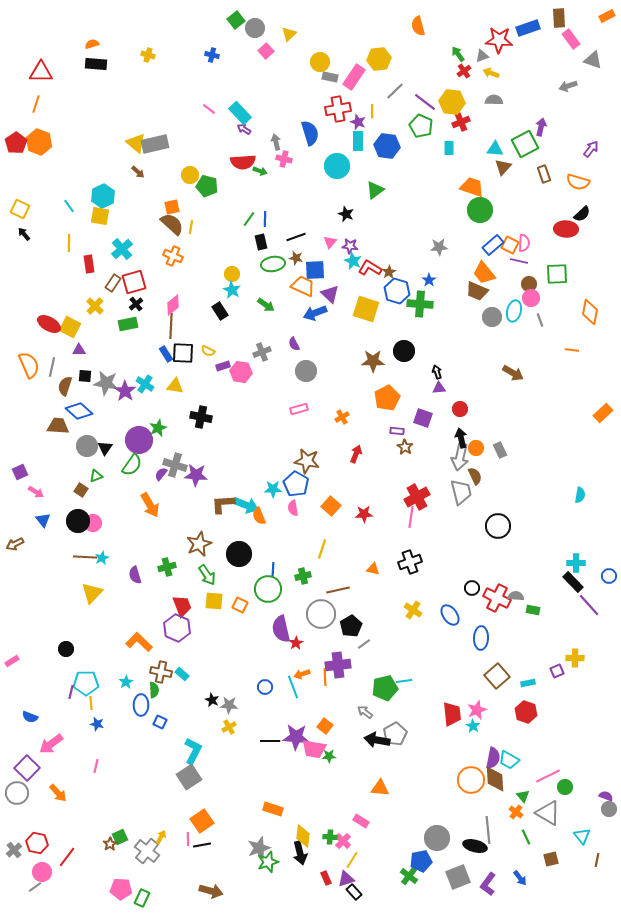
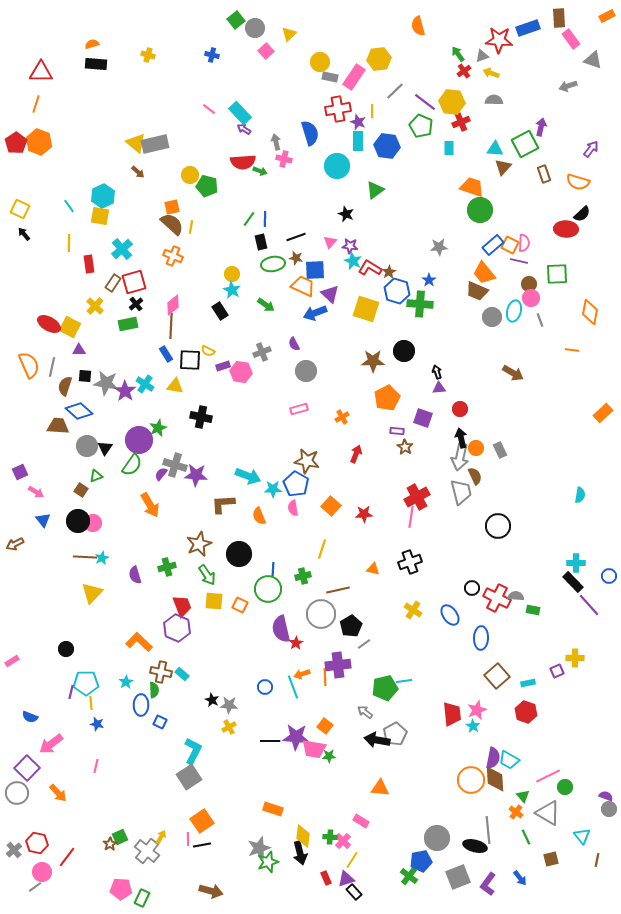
black square at (183, 353): moved 7 px right, 7 px down
cyan arrow at (246, 505): moved 2 px right, 29 px up
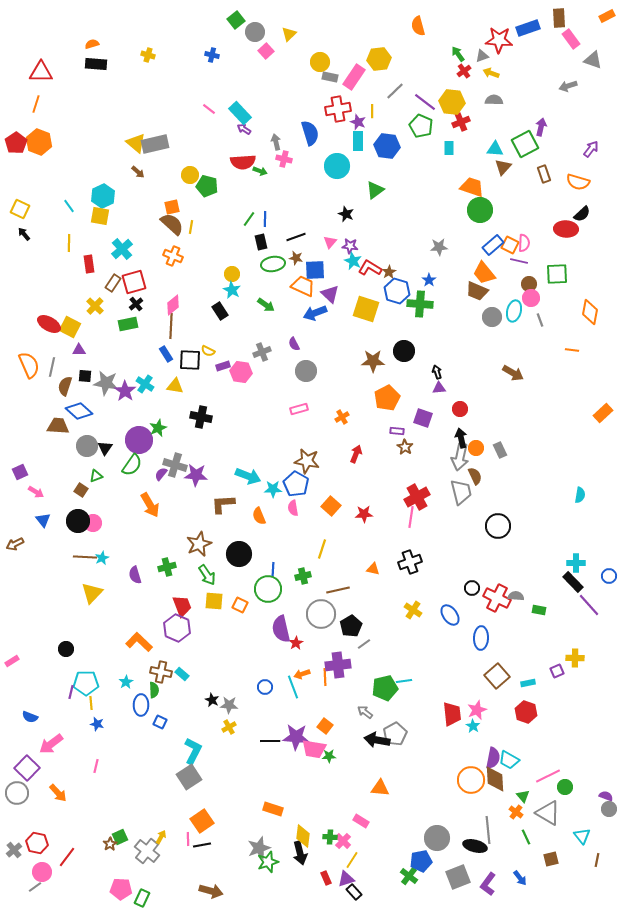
gray circle at (255, 28): moved 4 px down
green rectangle at (533, 610): moved 6 px right
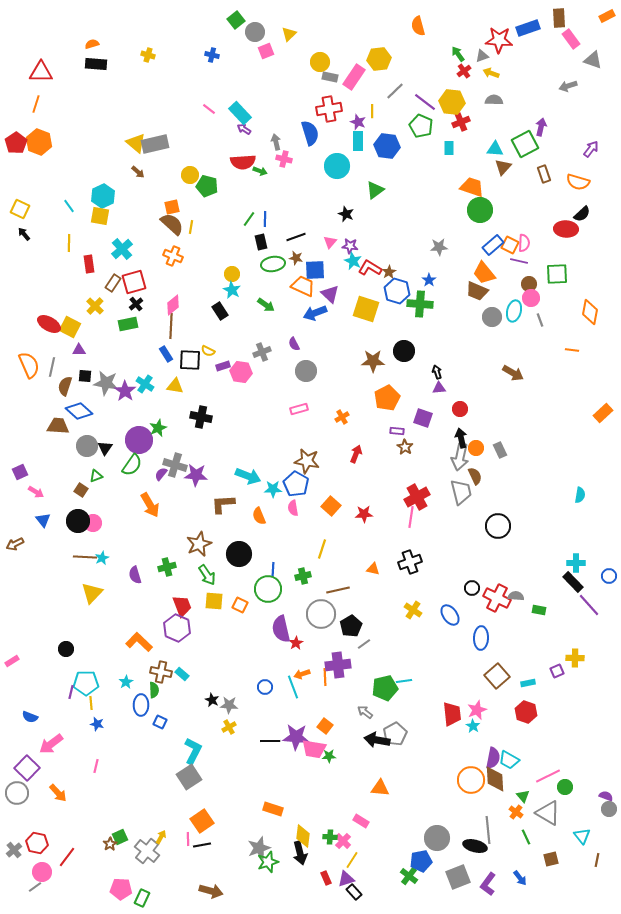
pink square at (266, 51): rotated 21 degrees clockwise
red cross at (338, 109): moved 9 px left
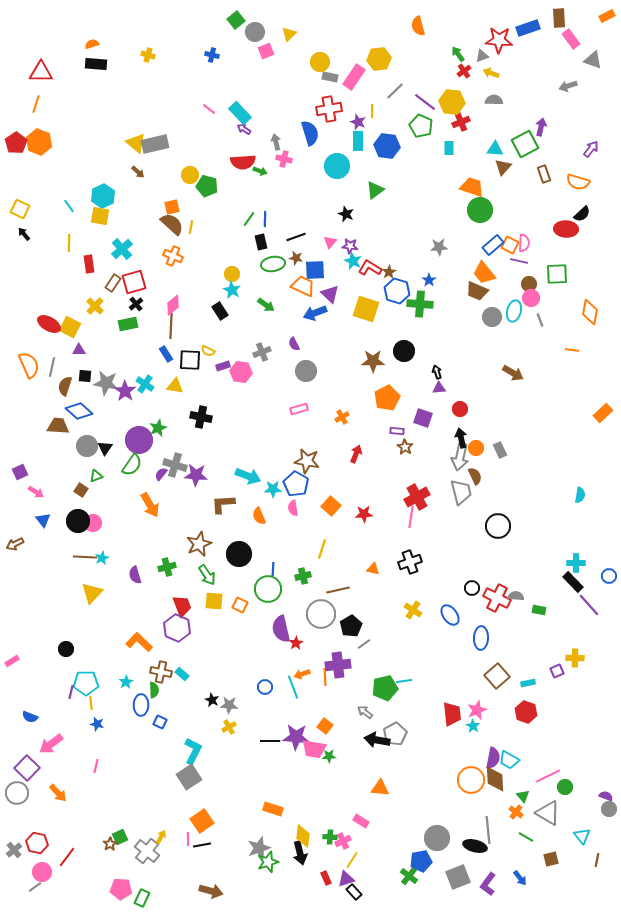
green line at (526, 837): rotated 35 degrees counterclockwise
pink cross at (343, 841): rotated 21 degrees clockwise
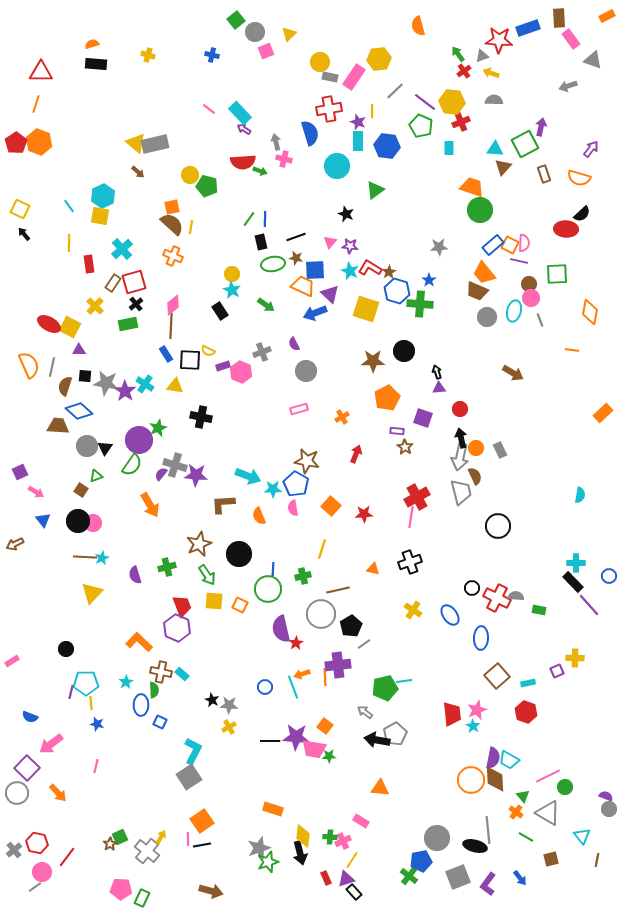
orange semicircle at (578, 182): moved 1 px right, 4 px up
cyan star at (353, 261): moved 3 px left, 10 px down
gray circle at (492, 317): moved 5 px left
pink hexagon at (241, 372): rotated 15 degrees clockwise
